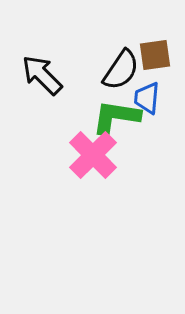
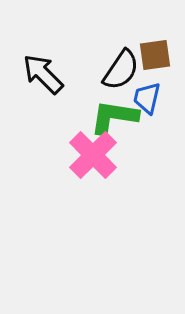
black arrow: moved 1 px right, 1 px up
blue trapezoid: rotated 8 degrees clockwise
green L-shape: moved 2 px left
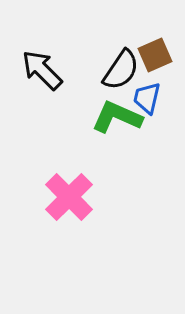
brown square: rotated 16 degrees counterclockwise
black arrow: moved 1 px left, 4 px up
green L-shape: moved 3 px right; rotated 15 degrees clockwise
pink cross: moved 24 px left, 42 px down
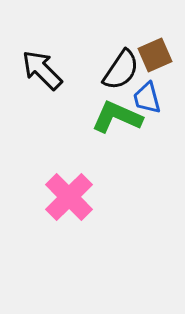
blue trapezoid: rotated 28 degrees counterclockwise
